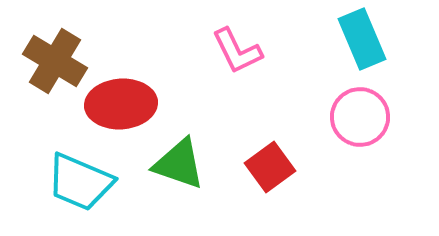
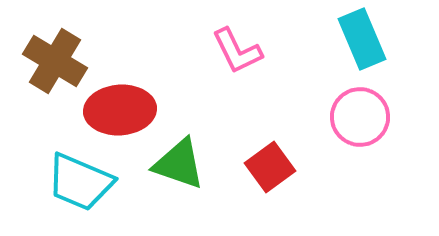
red ellipse: moved 1 px left, 6 px down
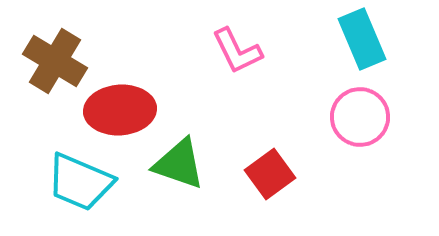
red square: moved 7 px down
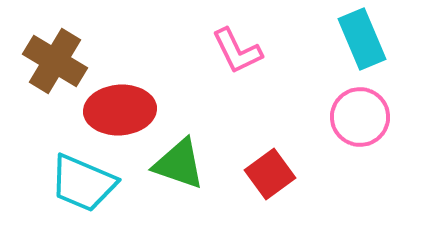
cyan trapezoid: moved 3 px right, 1 px down
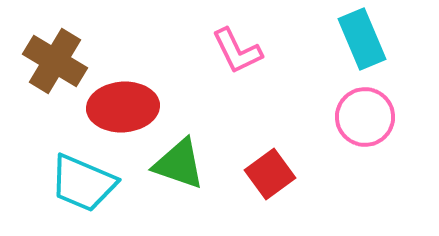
red ellipse: moved 3 px right, 3 px up
pink circle: moved 5 px right
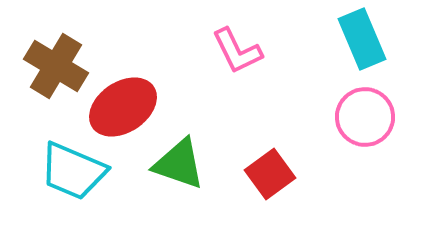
brown cross: moved 1 px right, 5 px down
red ellipse: rotated 30 degrees counterclockwise
cyan trapezoid: moved 10 px left, 12 px up
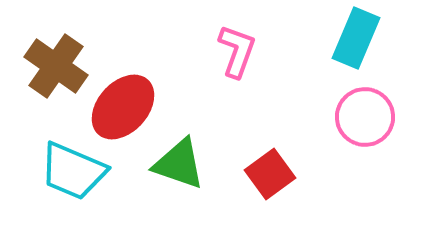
cyan rectangle: moved 6 px left, 1 px up; rotated 46 degrees clockwise
pink L-shape: rotated 134 degrees counterclockwise
brown cross: rotated 4 degrees clockwise
red ellipse: rotated 14 degrees counterclockwise
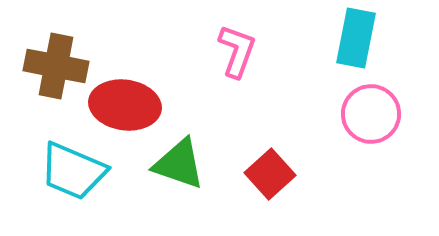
cyan rectangle: rotated 12 degrees counterclockwise
brown cross: rotated 24 degrees counterclockwise
red ellipse: moved 2 px right, 2 px up; rotated 56 degrees clockwise
pink circle: moved 6 px right, 3 px up
red square: rotated 6 degrees counterclockwise
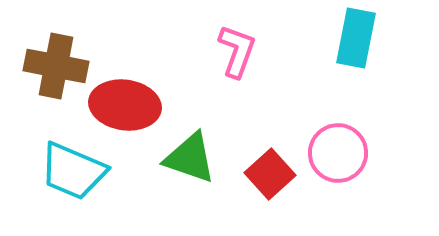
pink circle: moved 33 px left, 39 px down
green triangle: moved 11 px right, 6 px up
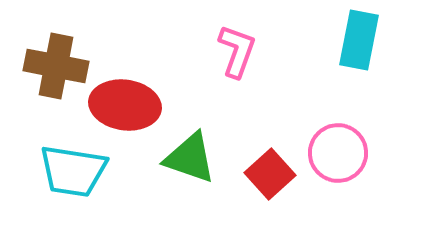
cyan rectangle: moved 3 px right, 2 px down
cyan trapezoid: rotated 14 degrees counterclockwise
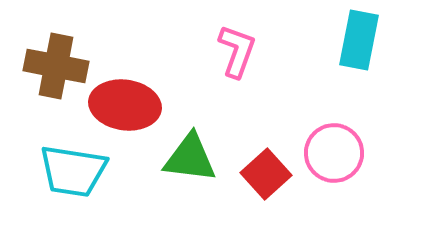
pink circle: moved 4 px left
green triangle: rotated 12 degrees counterclockwise
red square: moved 4 px left
